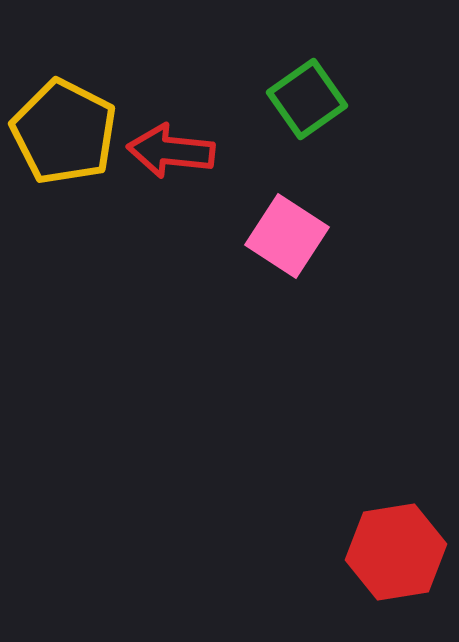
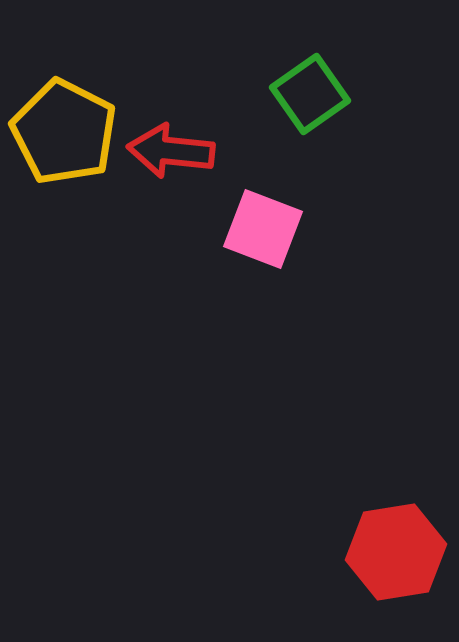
green square: moved 3 px right, 5 px up
pink square: moved 24 px left, 7 px up; rotated 12 degrees counterclockwise
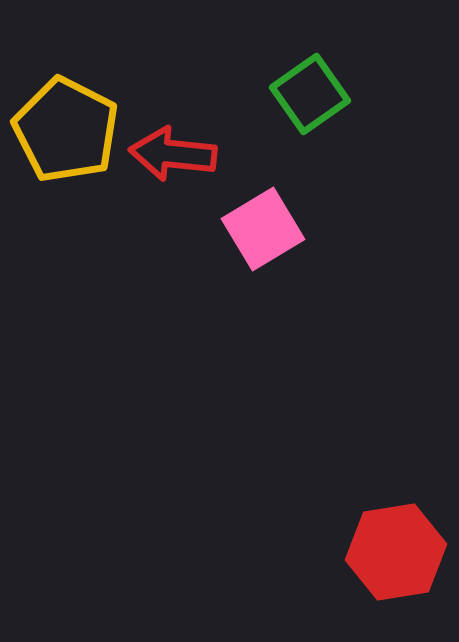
yellow pentagon: moved 2 px right, 2 px up
red arrow: moved 2 px right, 3 px down
pink square: rotated 38 degrees clockwise
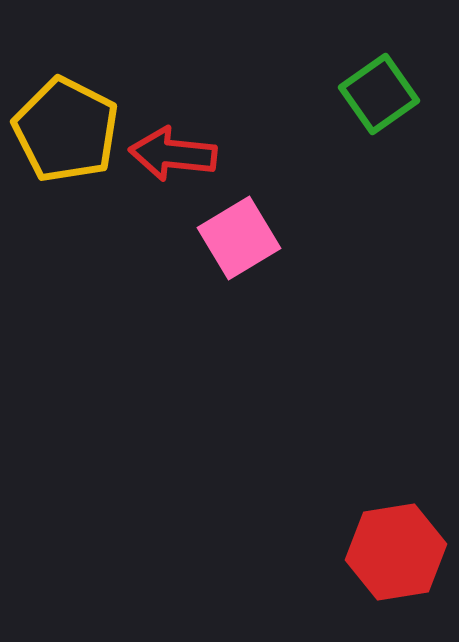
green square: moved 69 px right
pink square: moved 24 px left, 9 px down
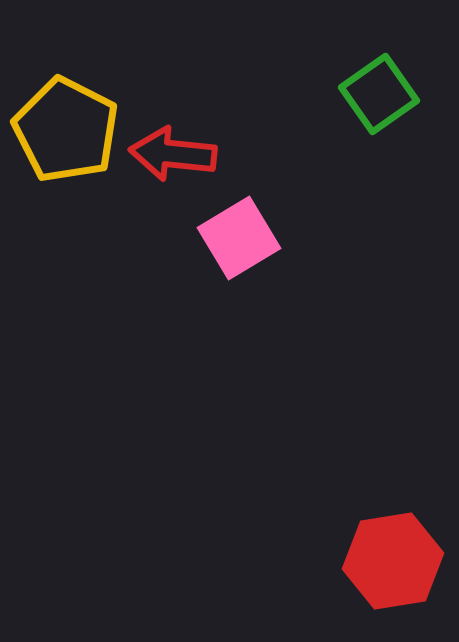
red hexagon: moved 3 px left, 9 px down
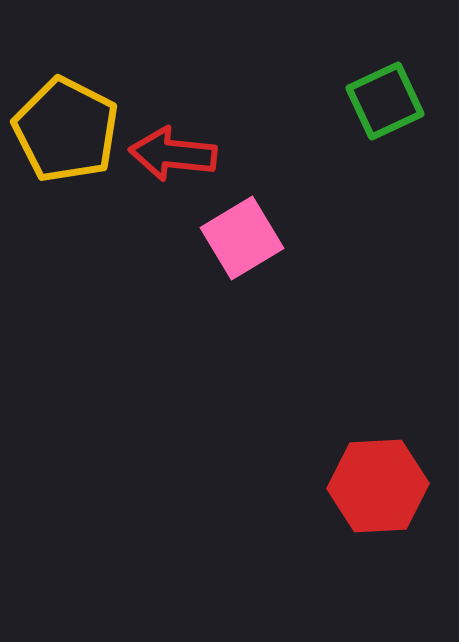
green square: moved 6 px right, 7 px down; rotated 10 degrees clockwise
pink square: moved 3 px right
red hexagon: moved 15 px left, 75 px up; rotated 6 degrees clockwise
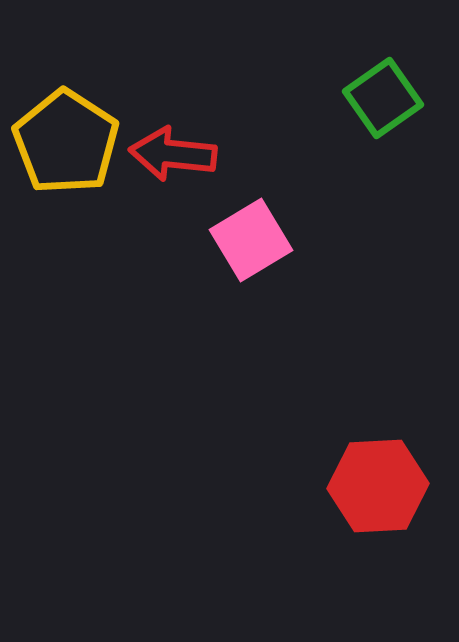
green square: moved 2 px left, 3 px up; rotated 10 degrees counterclockwise
yellow pentagon: moved 12 px down; rotated 6 degrees clockwise
pink square: moved 9 px right, 2 px down
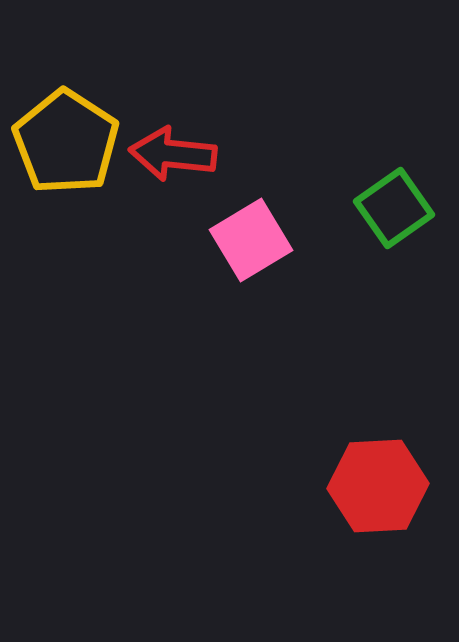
green square: moved 11 px right, 110 px down
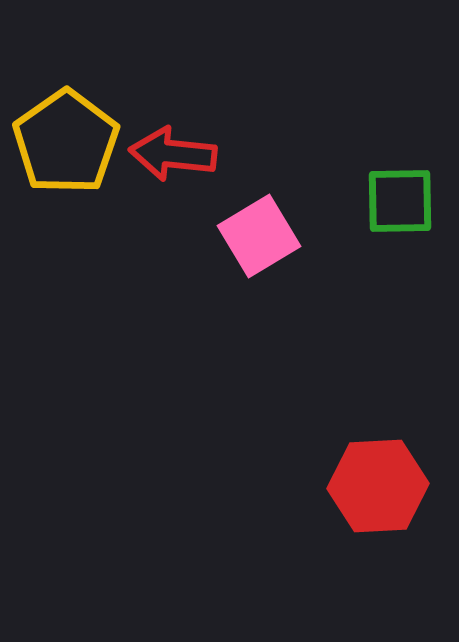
yellow pentagon: rotated 4 degrees clockwise
green square: moved 6 px right, 7 px up; rotated 34 degrees clockwise
pink square: moved 8 px right, 4 px up
